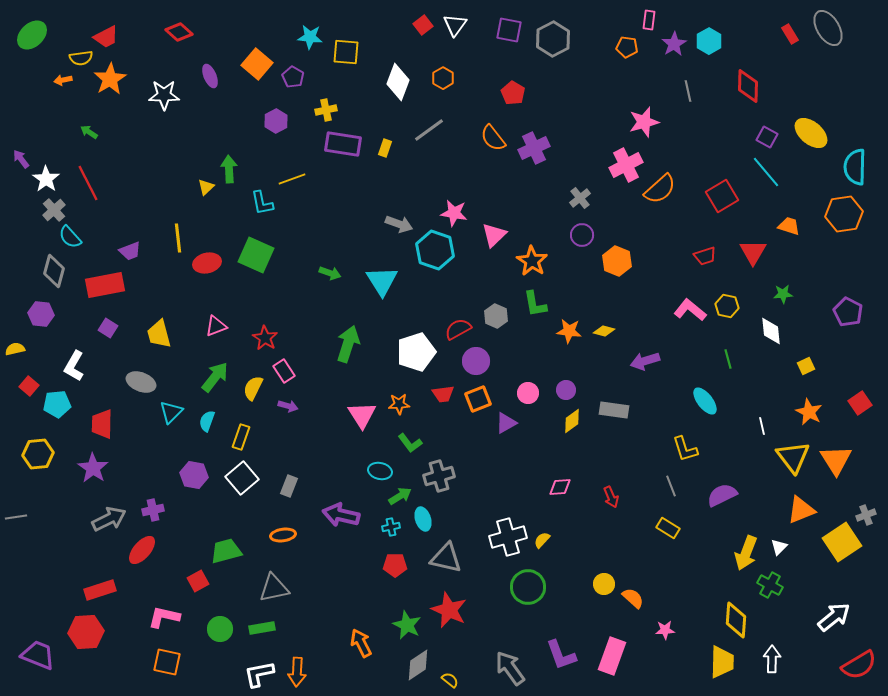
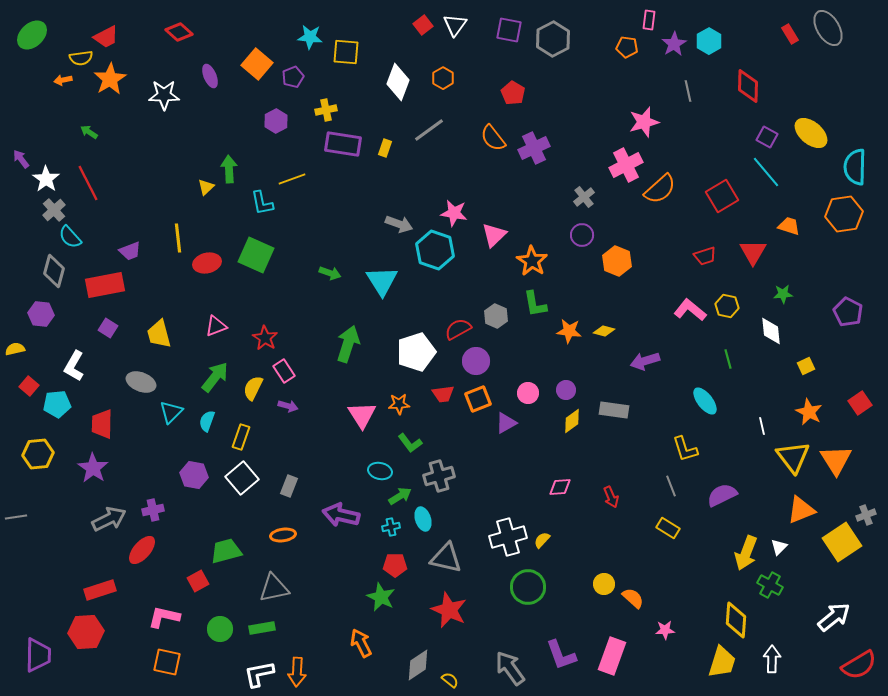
purple pentagon at (293, 77): rotated 20 degrees clockwise
gray cross at (580, 198): moved 4 px right, 1 px up
green star at (407, 625): moved 26 px left, 28 px up
purple trapezoid at (38, 655): rotated 69 degrees clockwise
yellow trapezoid at (722, 662): rotated 16 degrees clockwise
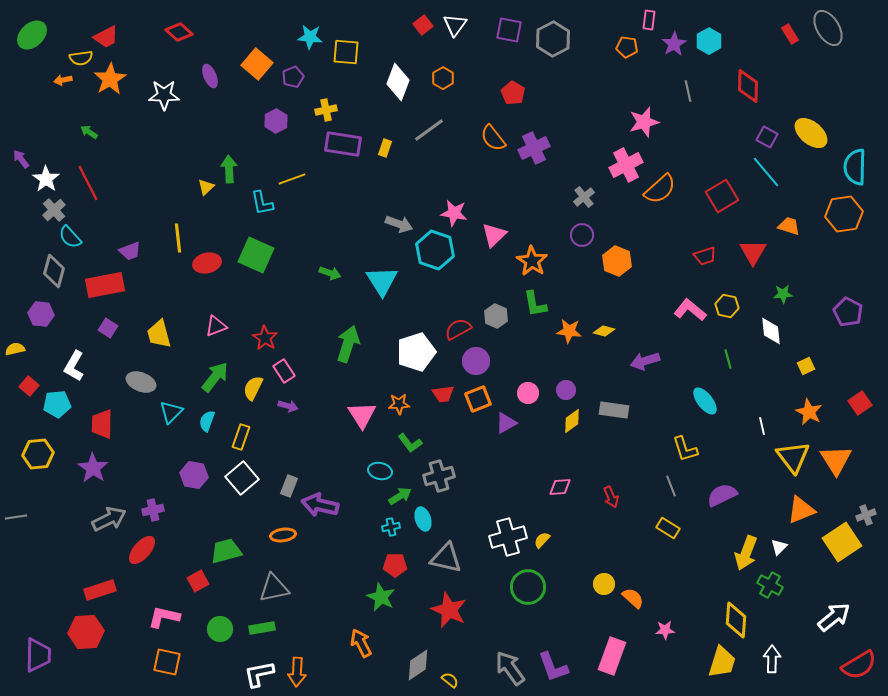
purple arrow at (341, 515): moved 21 px left, 10 px up
purple L-shape at (561, 655): moved 8 px left, 12 px down
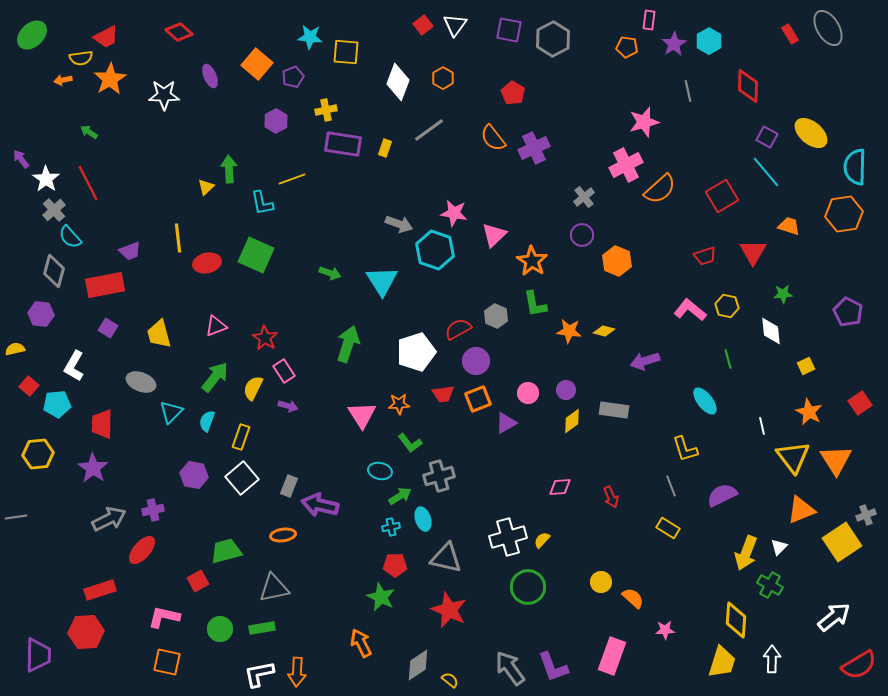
yellow circle at (604, 584): moved 3 px left, 2 px up
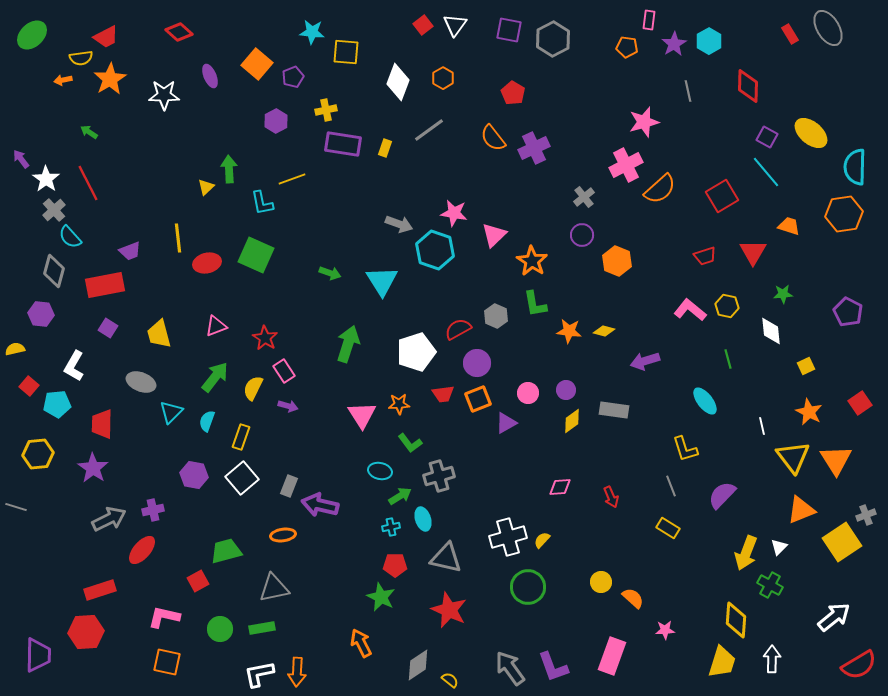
cyan star at (310, 37): moved 2 px right, 5 px up
purple circle at (476, 361): moved 1 px right, 2 px down
purple semicircle at (722, 495): rotated 20 degrees counterclockwise
gray line at (16, 517): moved 10 px up; rotated 25 degrees clockwise
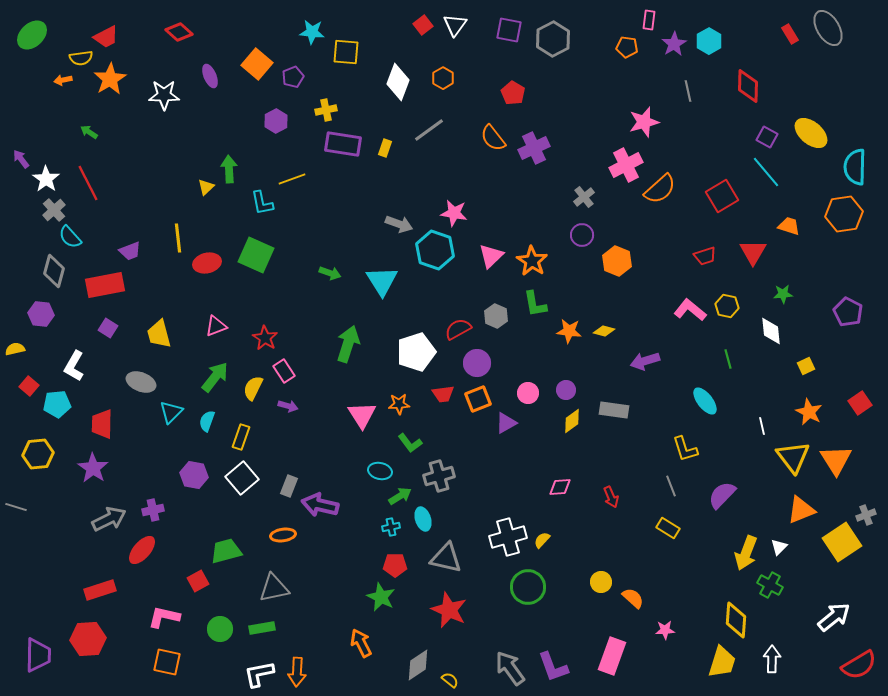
pink triangle at (494, 235): moved 3 px left, 21 px down
red hexagon at (86, 632): moved 2 px right, 7 px down
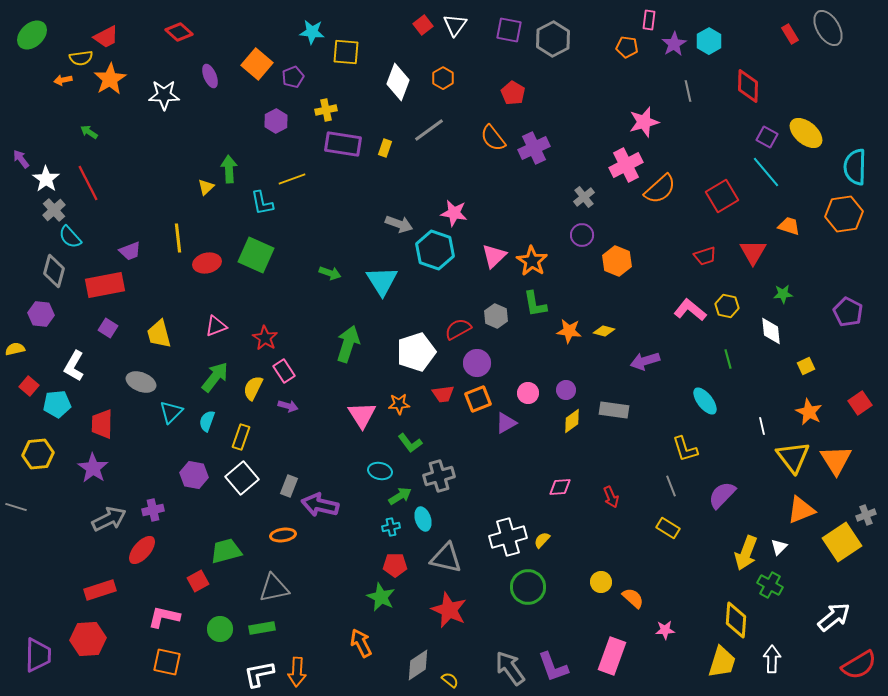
yellow ellipse at (811, 133): moved 5 px left
pink triangle at (491, 256): moved 3 px right
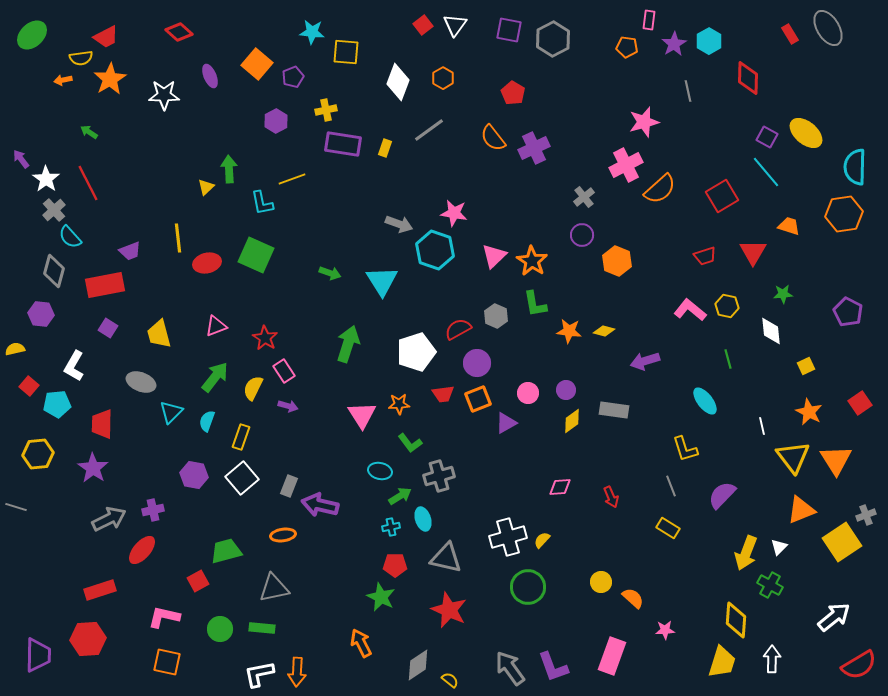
red diamond at (748, 86): moved 8 px up
green rectangle at (262, 628): rotated 15 degrees clockwise
